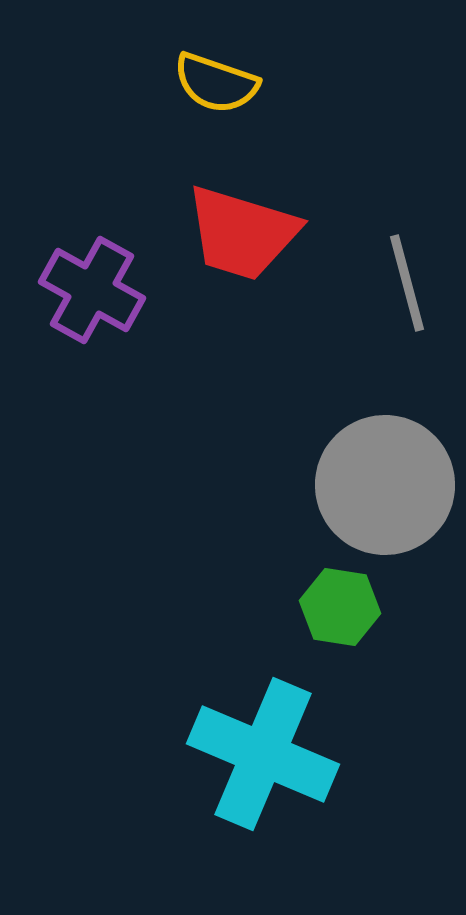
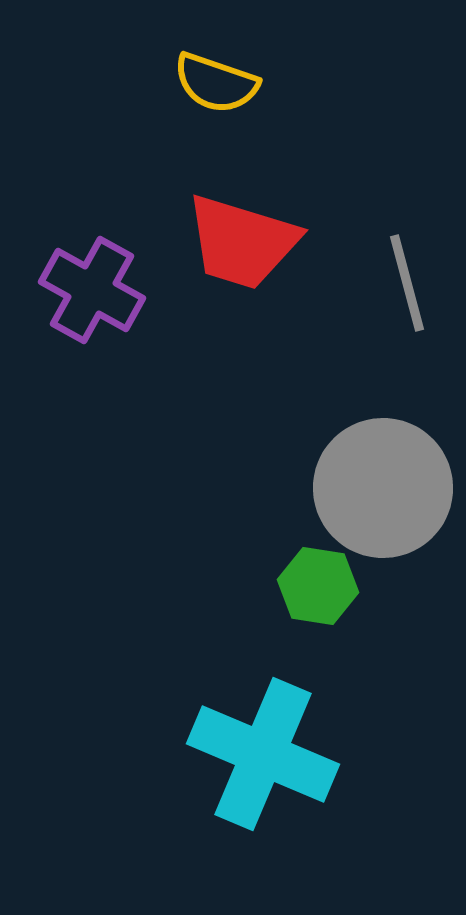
red trapezoid: moved 9 px down
gray circle: moved 2 px left, 3 px down
green hexagon: moved 22 px left, 21 px up
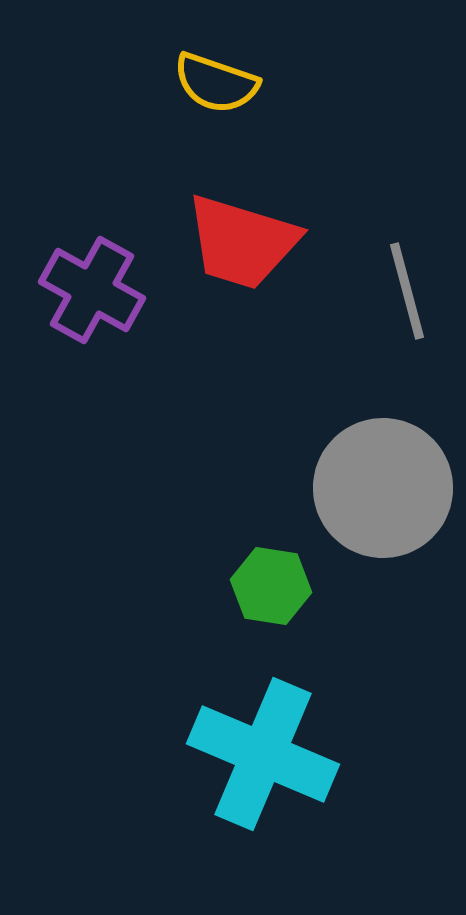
gray line: moved 8 px down
green hexagon: moved 47 px left
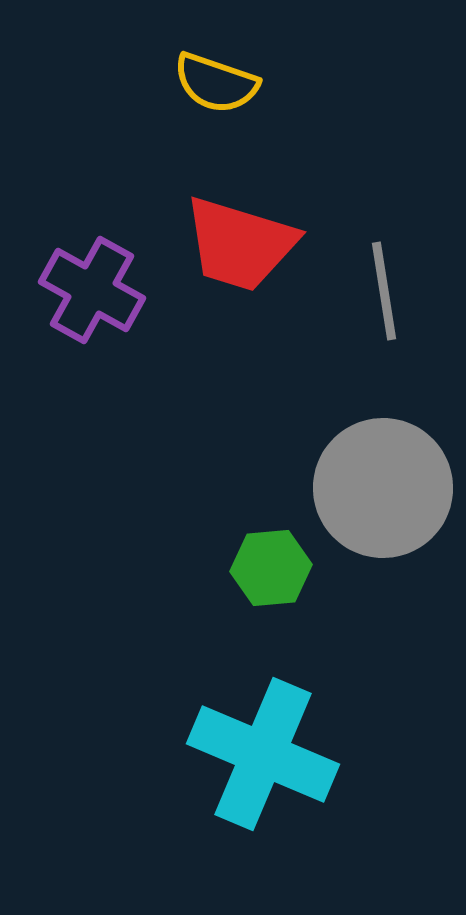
red trapezoid: moved 2 px left, 2 px down
gray line: moved 23 px left; rotated 6 degrees clockwise
green hexagon: moved 18 px up; rotated 14 degrees counterclockwise
